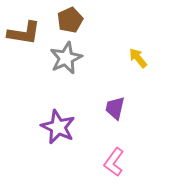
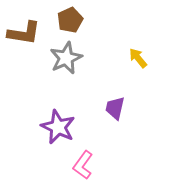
pink L-shape: moved 31 px left, 3 px down
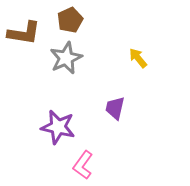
purple star: rotated 12 degrees counterclockwise
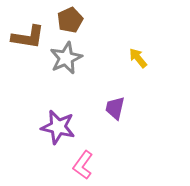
brown L-shape: moved 4 px right, 4 px down
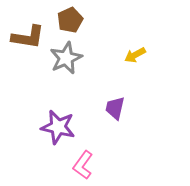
yellow arrow: moved 3 px left, 3 px up; rotated 80 degrees counterclockwise
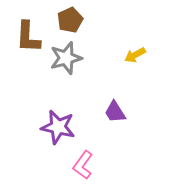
brown L-shape: rotated 84 degrees clockwise
gray star: rotated 8 degrees clockwise
purple trapezoid: moved 4 px down; rotated 45 degrees counterclockwise
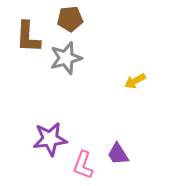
brown pentagon: moved 1 px up; rotated 20 degrees clockwise
yellow arrow: moved 26 px down
purple trapezoid: moved 3 px right, 42 px down
purple star: moved 8 px left, 12 px down; rotated 20 degrees counterclockwise
pink L-shape: rotated 16 degrees counterclockwise
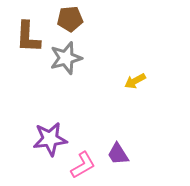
pink L-shape: rotated 140 degrees counterclockwise
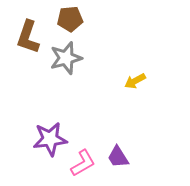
brown L-shape: rotated 16 degrees clockwise
purple trapezoid: moved 3 px down
pink L-shape: moved 2 px up
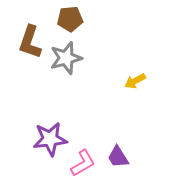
brown L-shape: moved 2 px right, 5 px down
